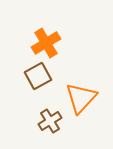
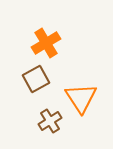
brown square: moved 2 px left, 3 px down
orange triangle: rotated 16 degrees counterclockwise
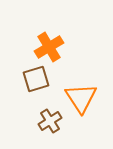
orange cross: moved 3 px right, 4 px down
brown square: rotated 12 degrees clockwise
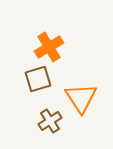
brown square: moved 2 px right
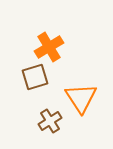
brown square: moved 3 px left, 2 px up
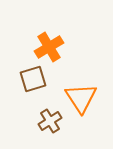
brown square: moved 2 px left, 2 px down
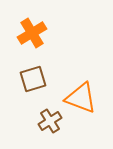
orange cross: moved 17 px left, 14 px up
orange triangle: rotated 36 degrees counterclockwise
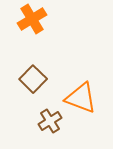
orange cross: moved 14 px up
brown square: rotated 28 degrees counterclockwise
